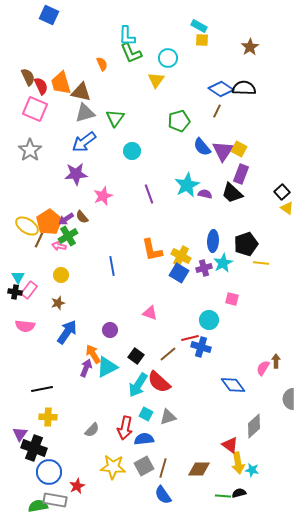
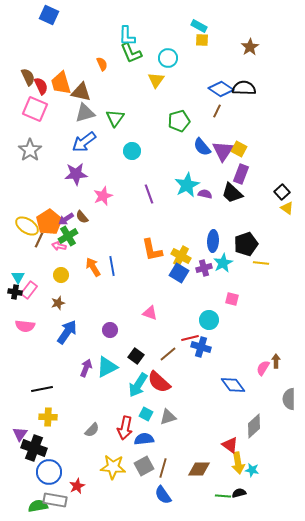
orange arrow at (93, 354): moved 87 px up
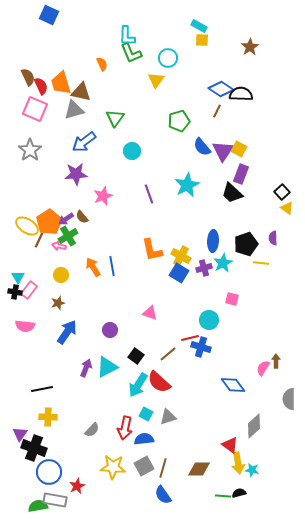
black semicircle at (244, 88): moved 3 px left, 6 px down
gray triangle at (85, 113): moved 11 px left, 3 px up
purple semicircle at (205, 194): moved 68 px right, 44 px down; rotated 104 degrees counterclockwise
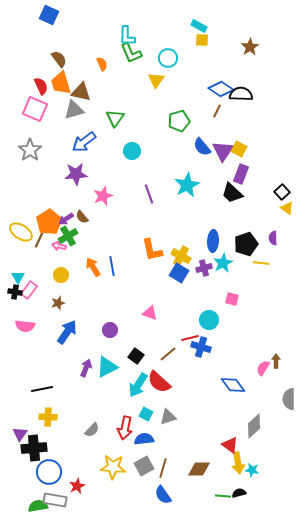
brown semicircle at (28, 77): moved 31 px right, 18 px up; rotated 12 degrees counterclockwise
yellow ellipse at (27, 226): moved 6 px left, 6 px down
black cross at (34, 448): rotated 25 degrees counterclockwise
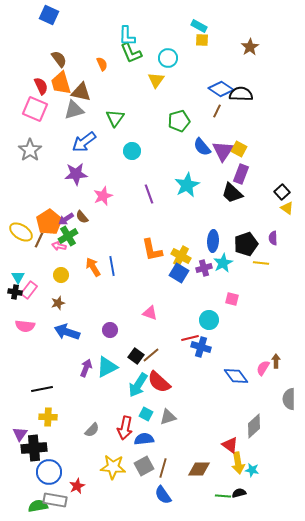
blue arrow at (67, 332): rotated 105 degrees counterclockwise
brown line at (168, 354): moved 17 px left, 1 px down
blue diamond at (233, 385): moved 3 px right, 9 px up
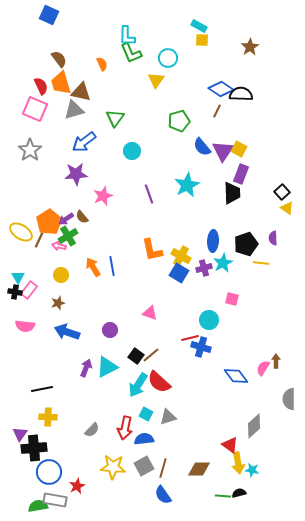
black trapezoid at (232, 193): rotated 135 degrees counterclockwise
